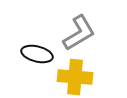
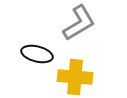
gray L-shape: moved 10 px up
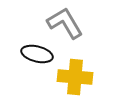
gray L-shape: moved 14 px left; rotated 90 degrees counterclockwise
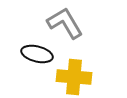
yellow cross: moved 1 px left
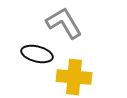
gray L-shape: moved 1 px left
